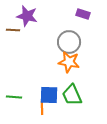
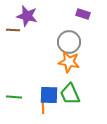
green trapezoid: moved 2 px left, 1 px up
orange line: moved 1 px right, 1 px up
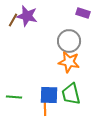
purple rectangle: moved 1 px up
brown line: moved 10 px up; rotated 64 degrees counterclockwise
gray circle: moved 1 px up
green trapezoid: moved 1 px right; rotated 10 degrees clockwise
orange line: moved 2 px right, 2 px down
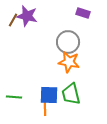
gray circle: moved 1 px left, 1 px down
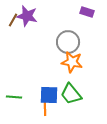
purple rectangle: moved 4 px right, 1 px up
orange star: moved 3 px right
green trapezoid: rotated 25 degrees counterclockwise
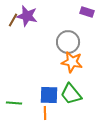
green line: moved 6 px down
orange line: moved 4 px down
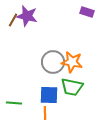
gray circle: moved 15 px left, 20 px down
green trapezoid: moved 1 px right, 7 px up; rotated 40 degrees counterclockwise
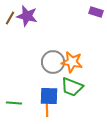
purple rectangle: moved 9 px right
brown line: moved 3 px left, 2 px up
green trapezoid: rotated 10 degrees clockwise
blue square: moved 1 px down
orange line: moved 2 px right, 3 px up
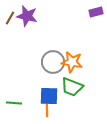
purple rectangle: rotated 32 degrees counterclockwise
